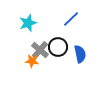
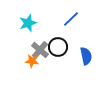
blue semicircle: moved 6 px right, 2 px down
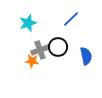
gray cross: rotated 30 degrees clockwise
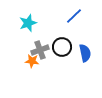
blue line: moved 3 px right, 3 px up
black circle: moved 4 px right
blue semicircle: moved 1 px left, 3 px up
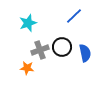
orange star: moved 5 px left, 7 px down
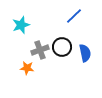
cyan star: moved 7 px left, 2 px down
